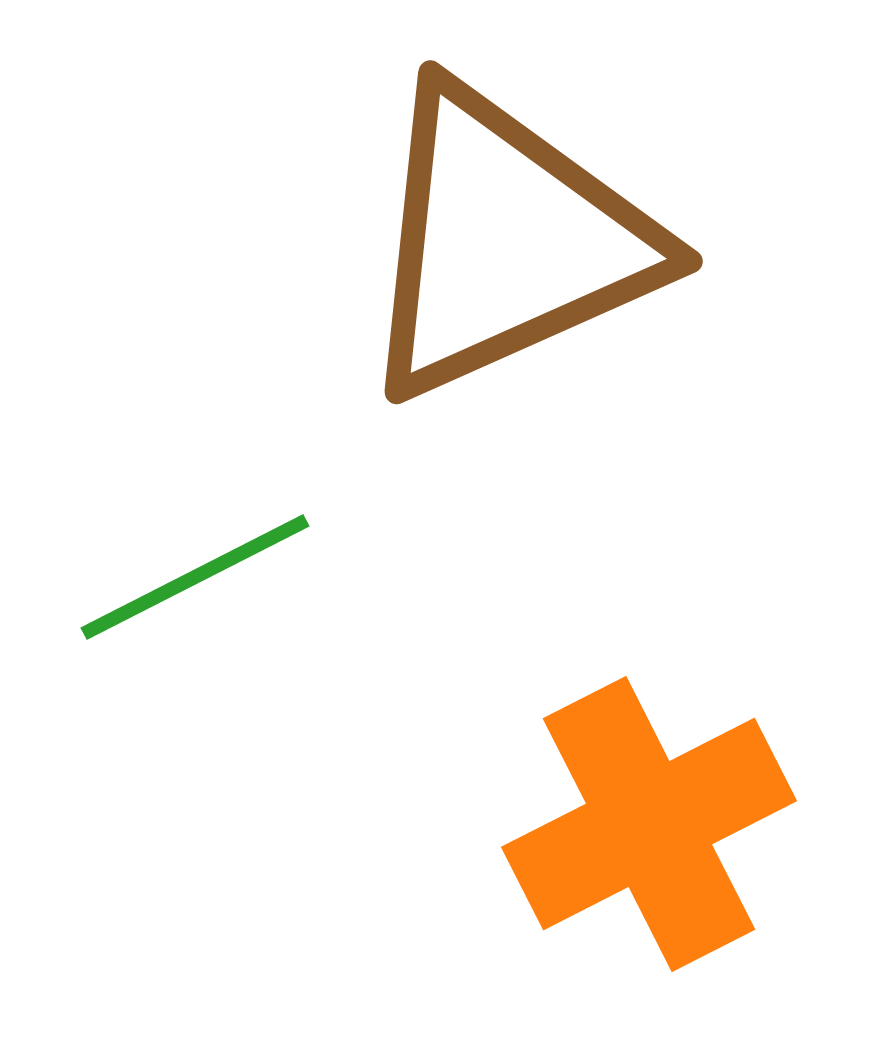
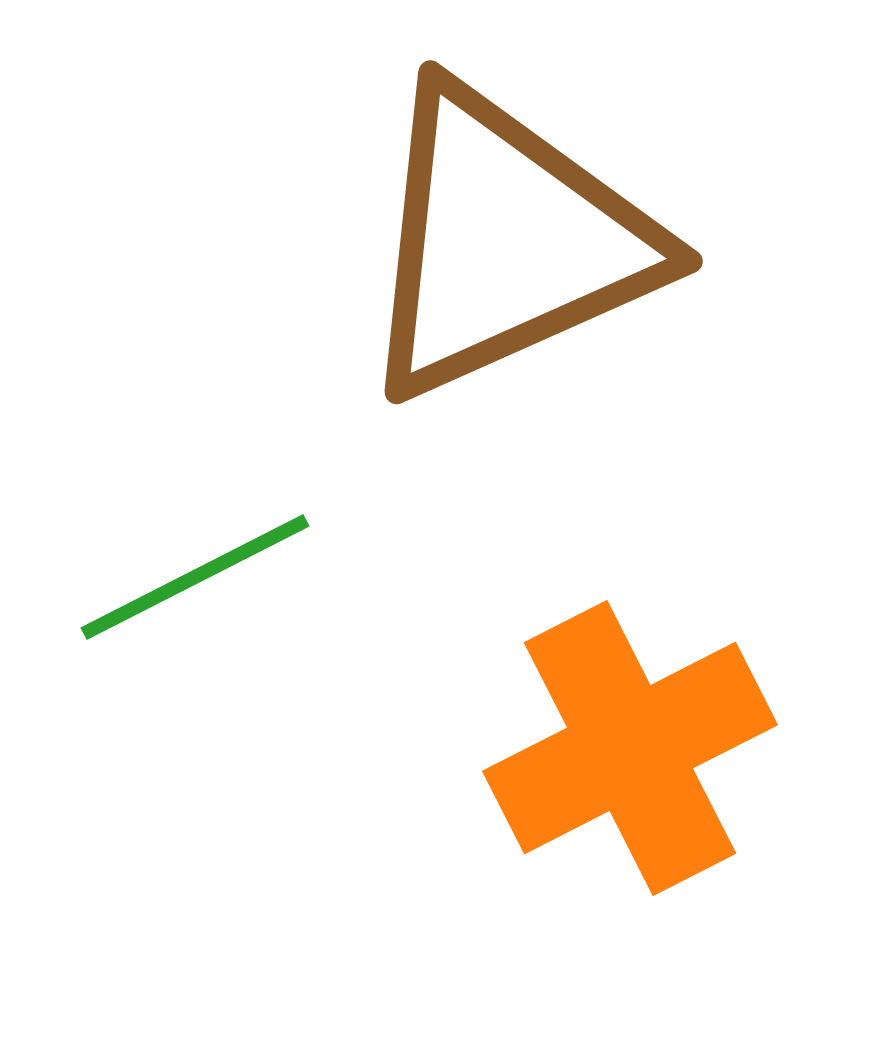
orange cross: moved 19 px left, 76 px up
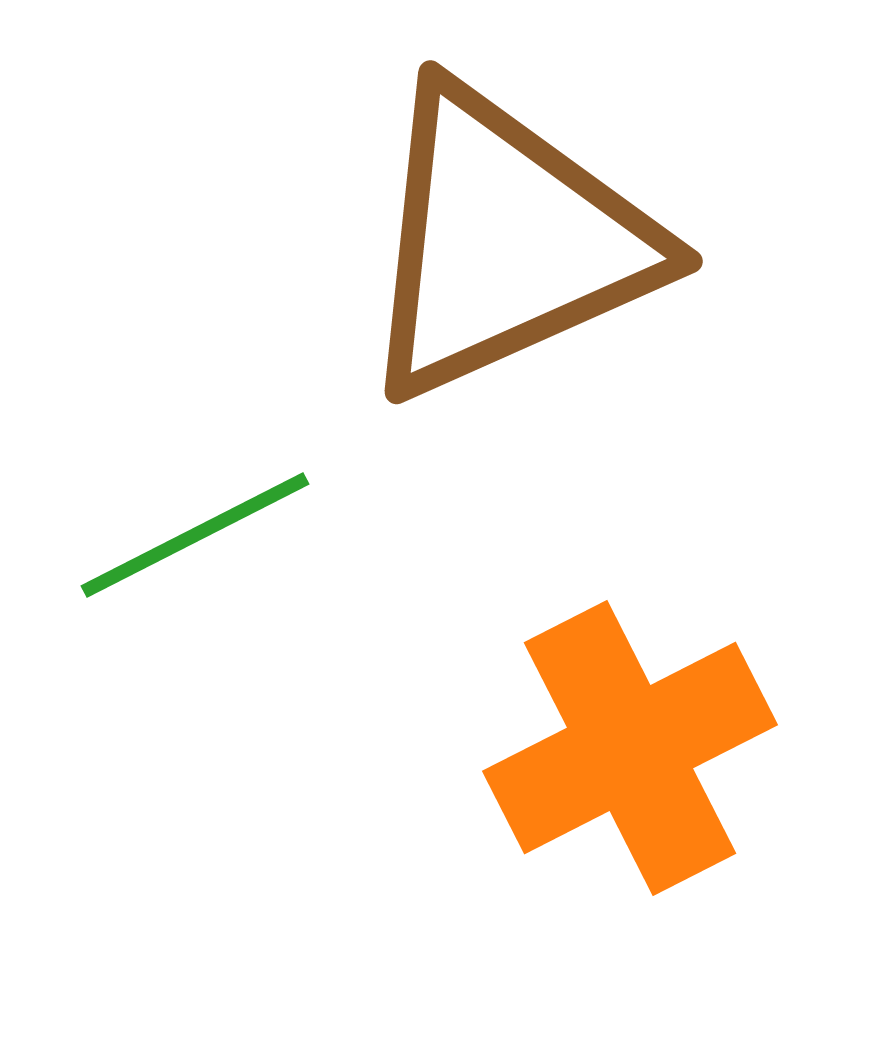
green line: moved 42 px up
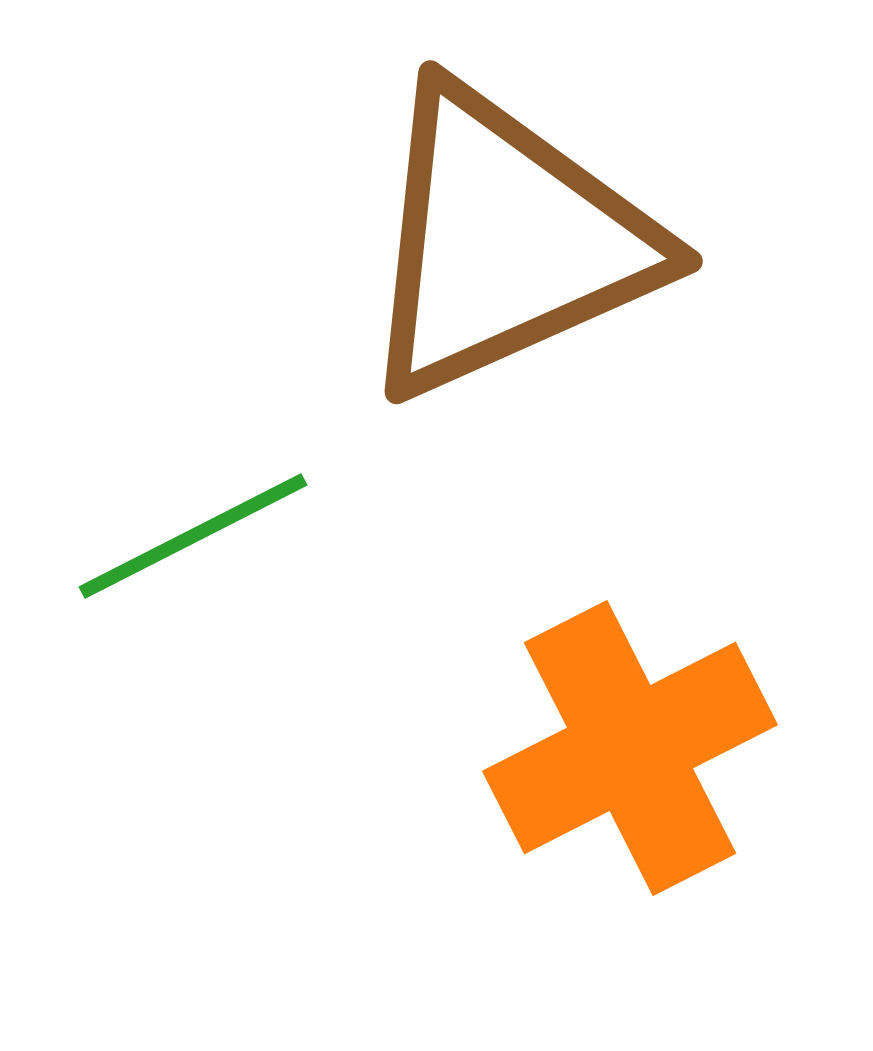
green line: moved 2 px left, 1 px down
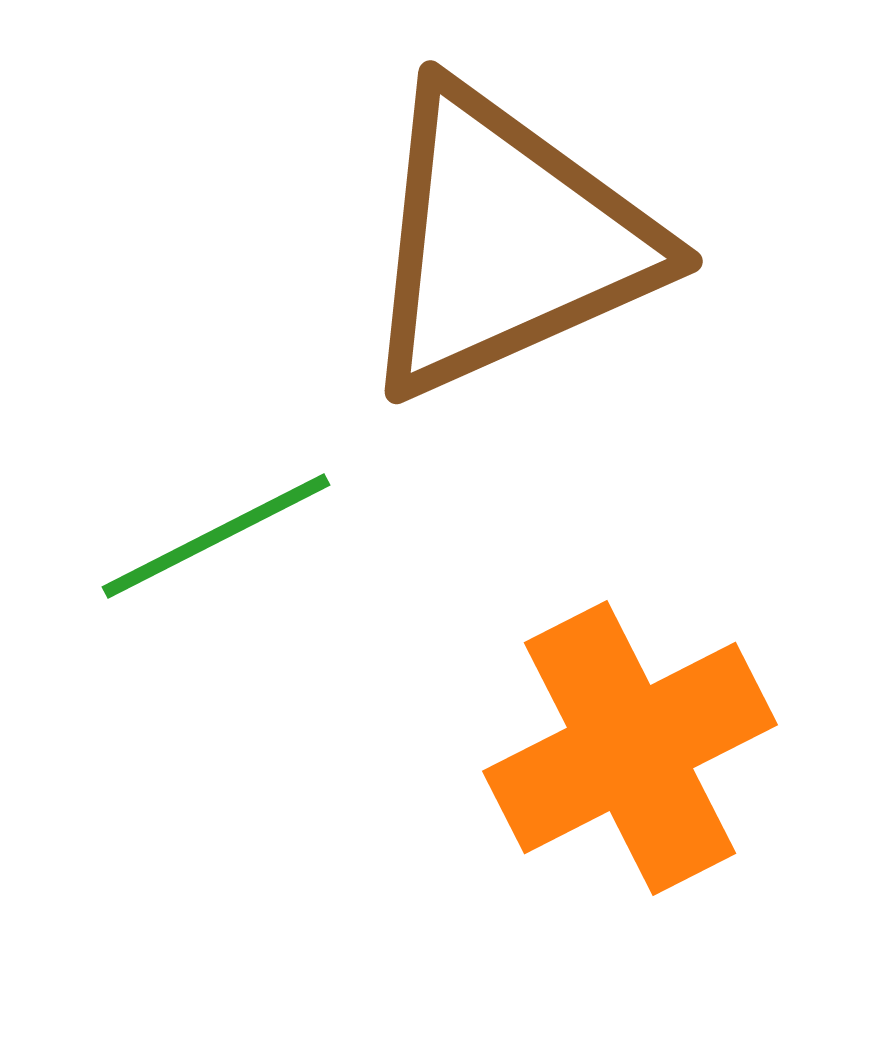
green line: moved 23 px right
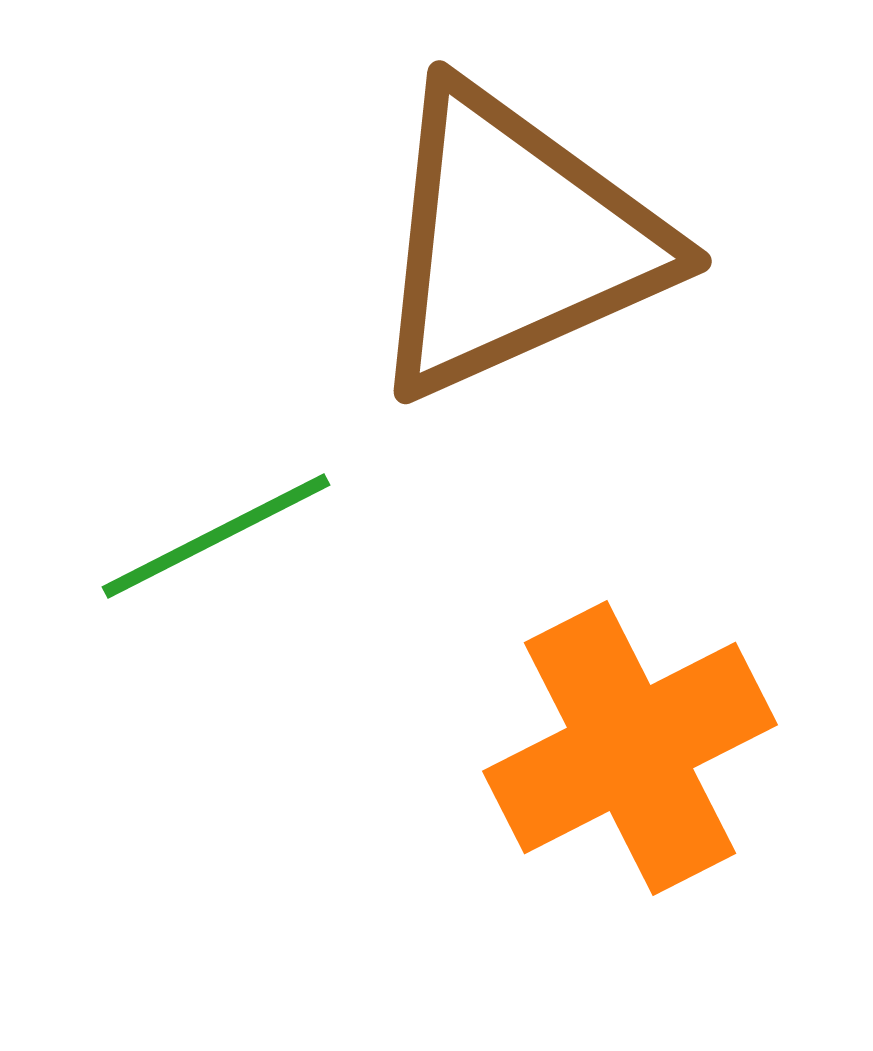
brown triangle: moved 9 px right
